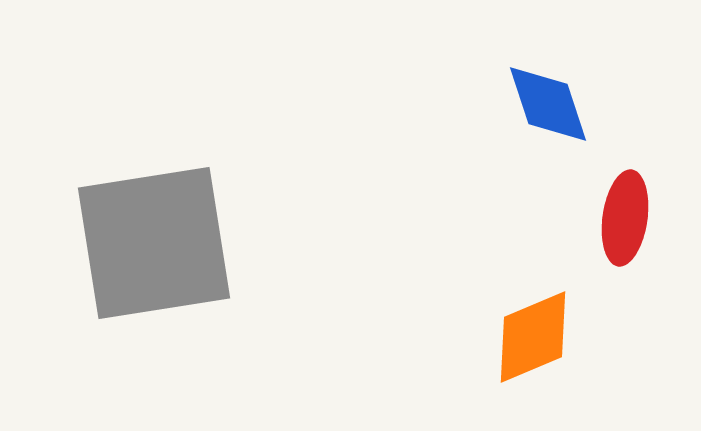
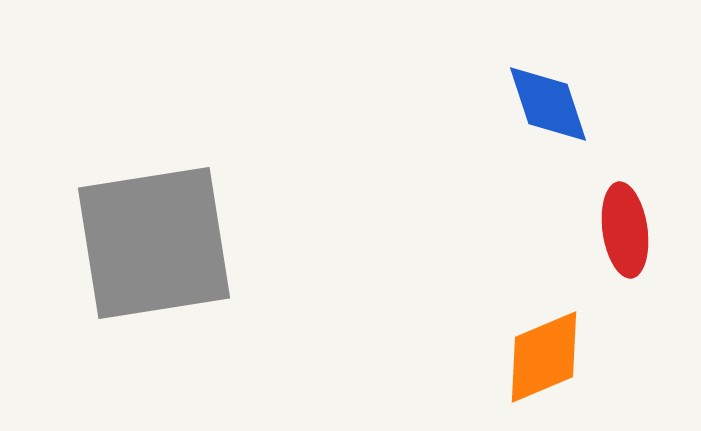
red ellipse: moved 12 px down; rotated 16 degrees counterclockwise
orange diamond: moved 11 px right, 20 px down
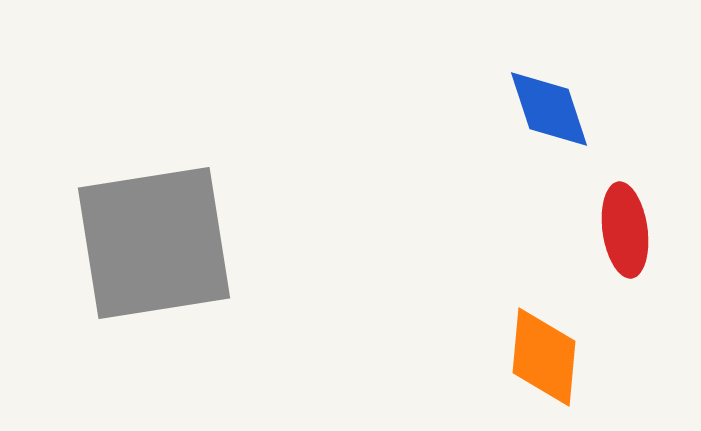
blue diamond: moved 1 px right, 5 px down
orange diamond: rotated 62 degrees counterclockwise
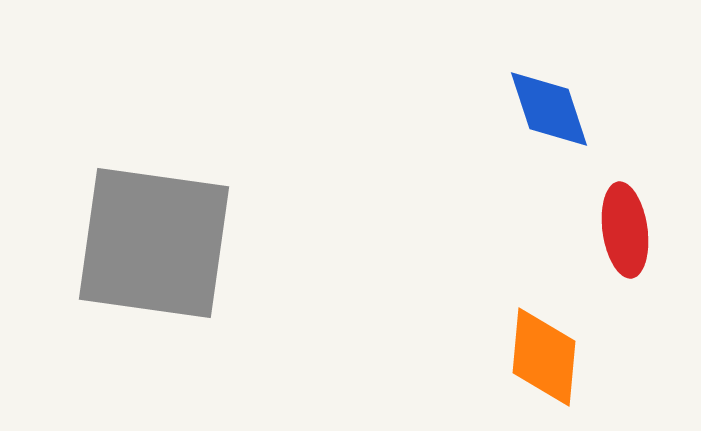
gray square: rotated 17 degrees clockwise
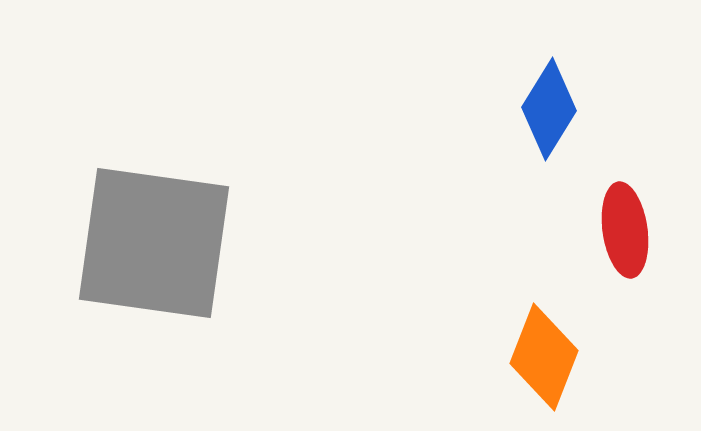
blue diamond: rotated 50 degrees clockwise
orange diamond: rotated 16 degrees clockwise
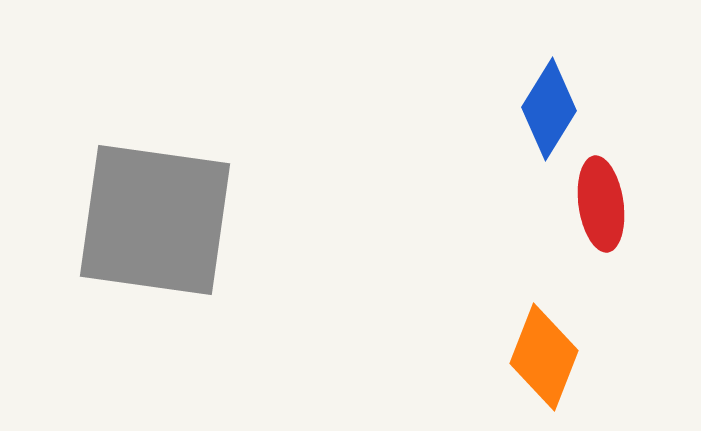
red ellipse: moved 24 px left, 26 px up
gray square: moved 1 px right, 23 px up
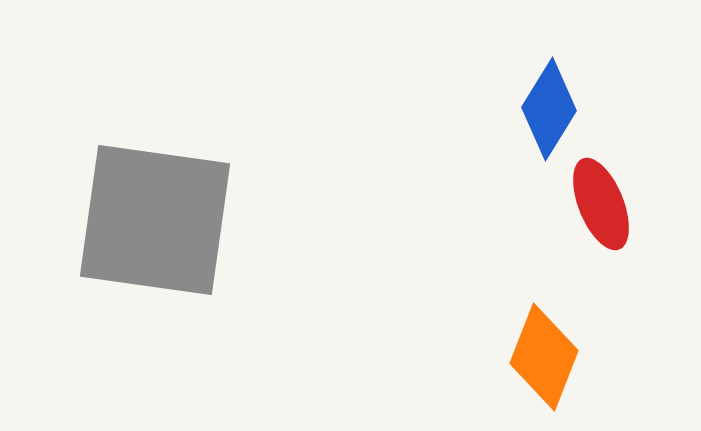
red ellipse: rotated 14 degrees counterclockwise
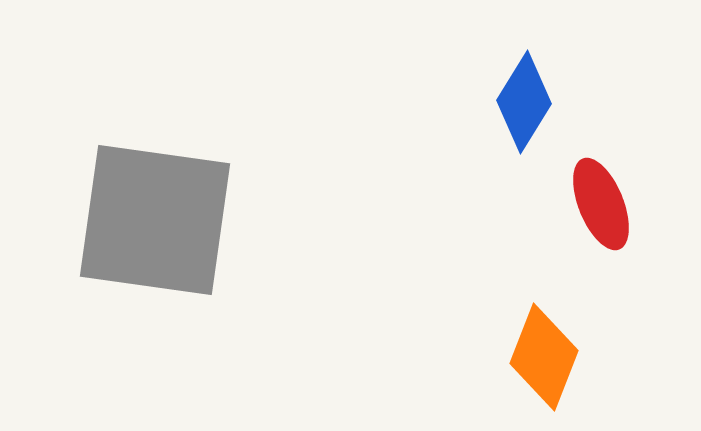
blue diamond: moved 25 px left, 7 px up
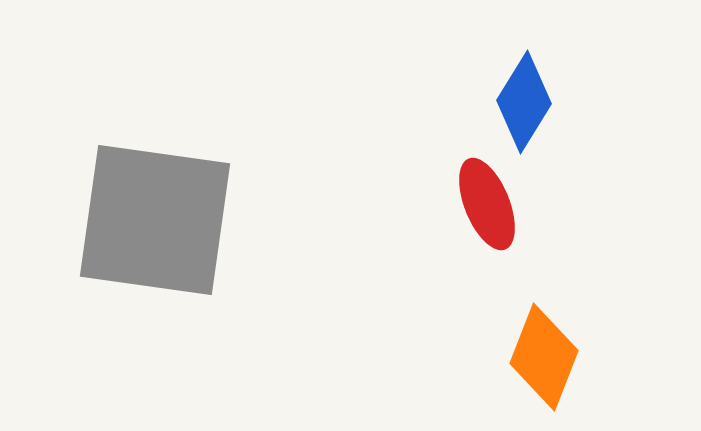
red ellipse: moved 114 px left
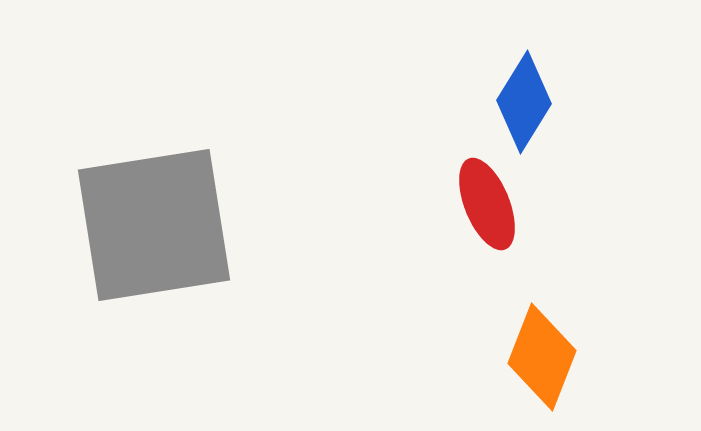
gray square: moved 1 px left, 5 px down; rotated 17 degrees counterclockwise
orange diamond: moved 2 px left
